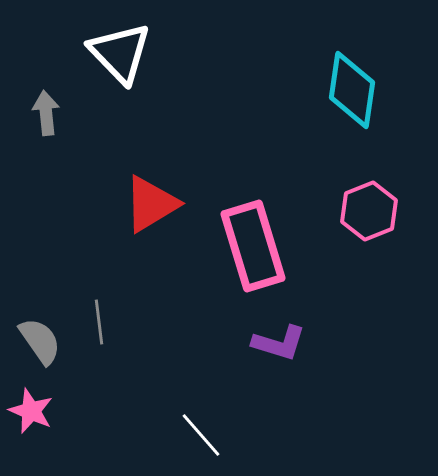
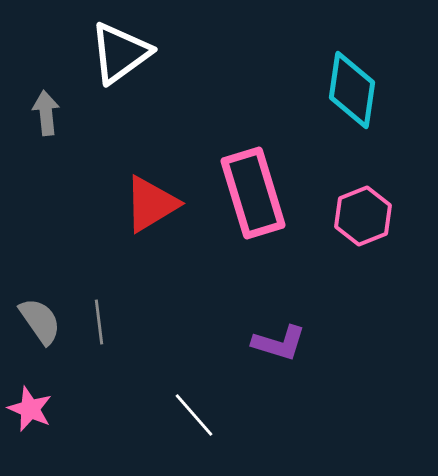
white triangle: rotated 38 degrees clockwise
pink hexagon: moved 6 px left, 5 px down
pink rectangle: moved 53 px up
gray semicircle: moved 20 px up
pink star: moved 1 px left, 2 px up
white line: moved 7 px left, 20 px up
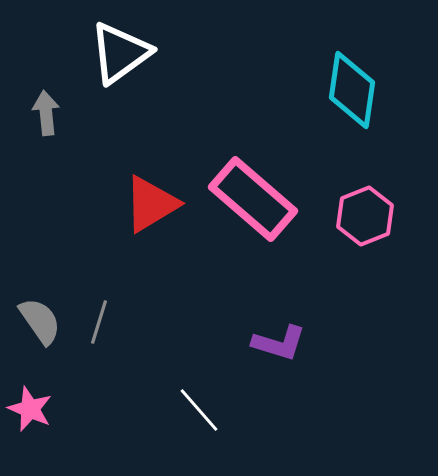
pink rectangle: moved 6 px down; rotated 32 degrees counterclockwise
pink hexagon: moved 2 px right
gray line: rotated 24 degrees clockwise
white line: moved 5 px right, 5 px up
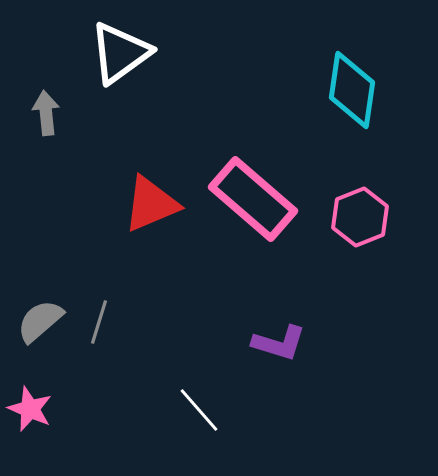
red triangle: rotated 8 degrees clockwise
pink hexagon: moved 5 px left, 1 px down
gray semicircle: rotated 96 degrees counterclockwise
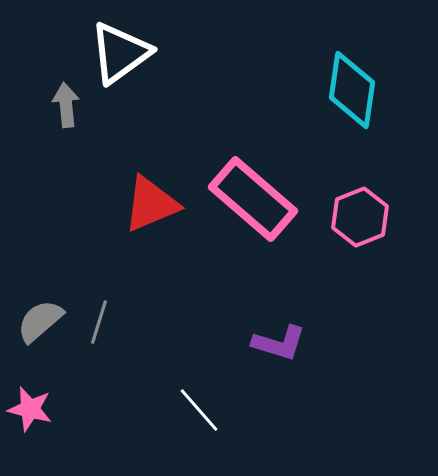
gray arrow: moved 20 px right, 8 px up
pink star: rotated 9 degrees counterclockwise
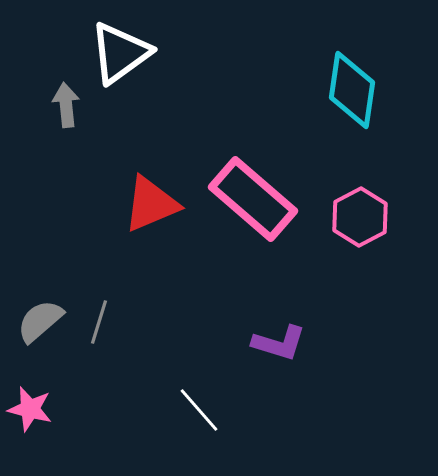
pink hexagon: rotated 6 degrees counterclockwise
